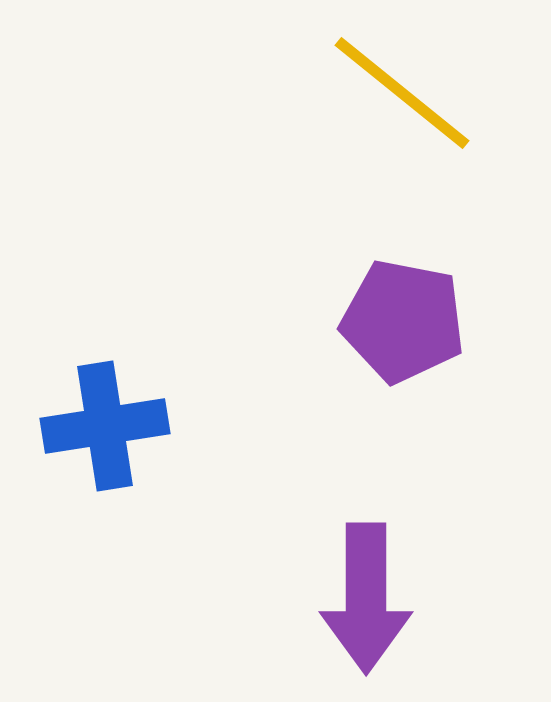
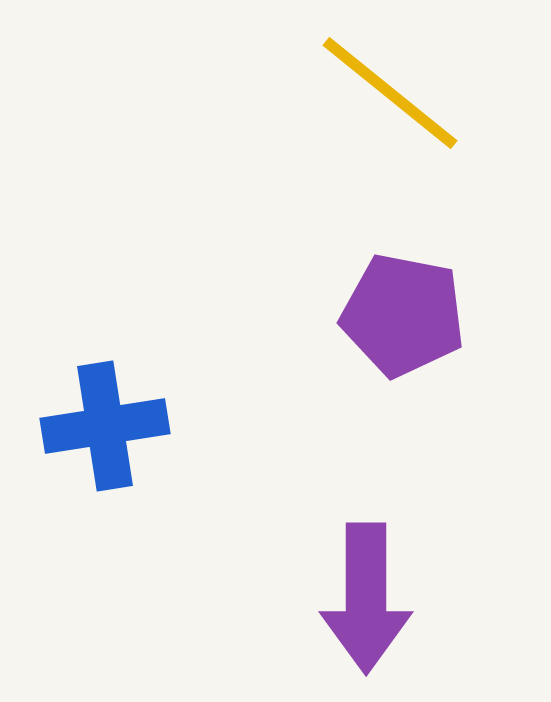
yellow line: moved 12 px left
purple pentagon: moved 6 px up
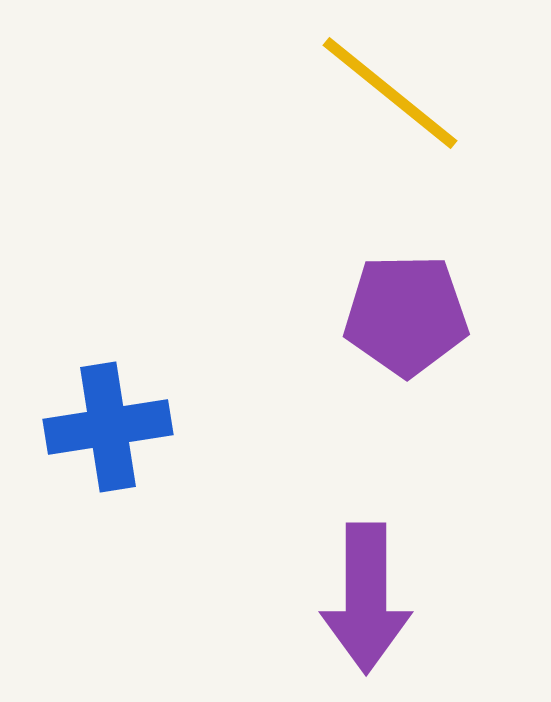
purple pentagon: moved 3 px right; rotated 12 degrees counterclockwise
blue cross: moved 3 px right, 1 px down
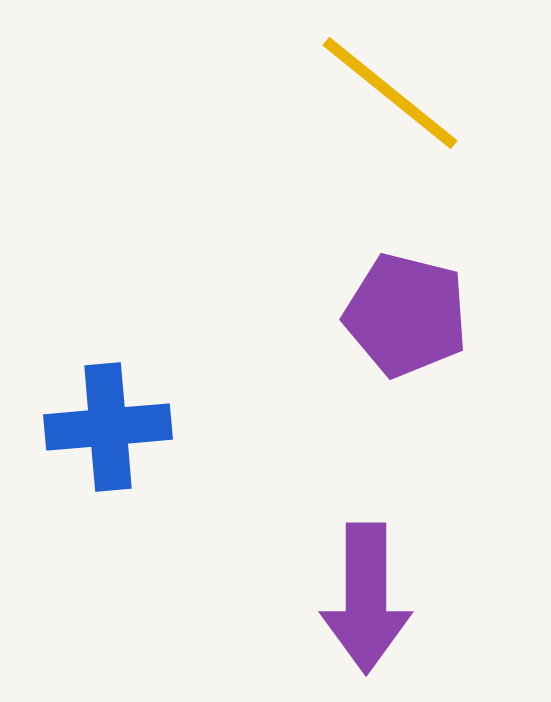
purple pentagon: rotated 15 degrees clockwise
blue cross: rotated 4 degrees clockwise
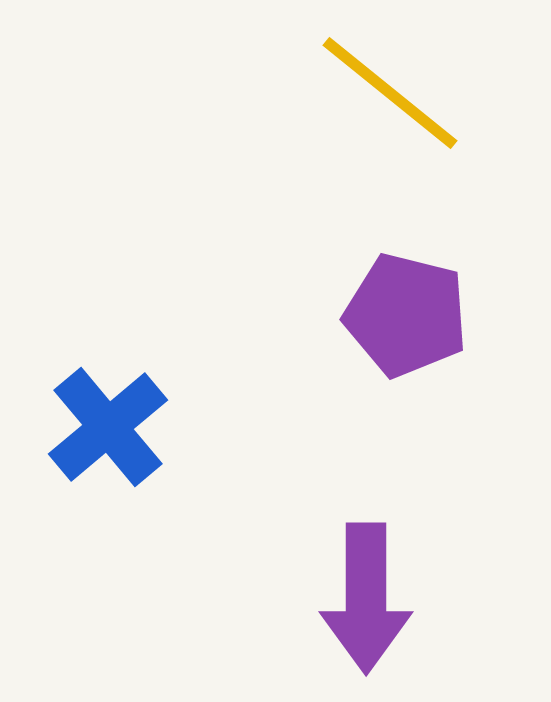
blue cross: rotated 35 degrees counterclockwise
